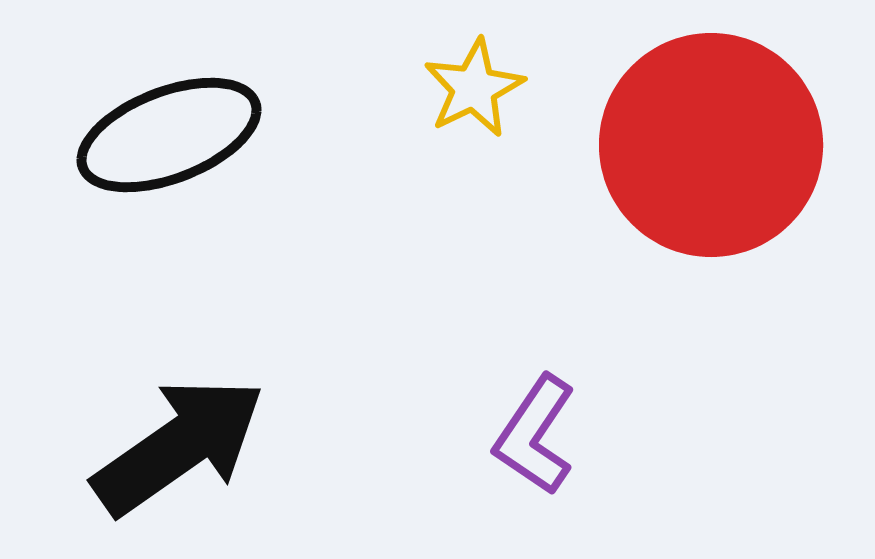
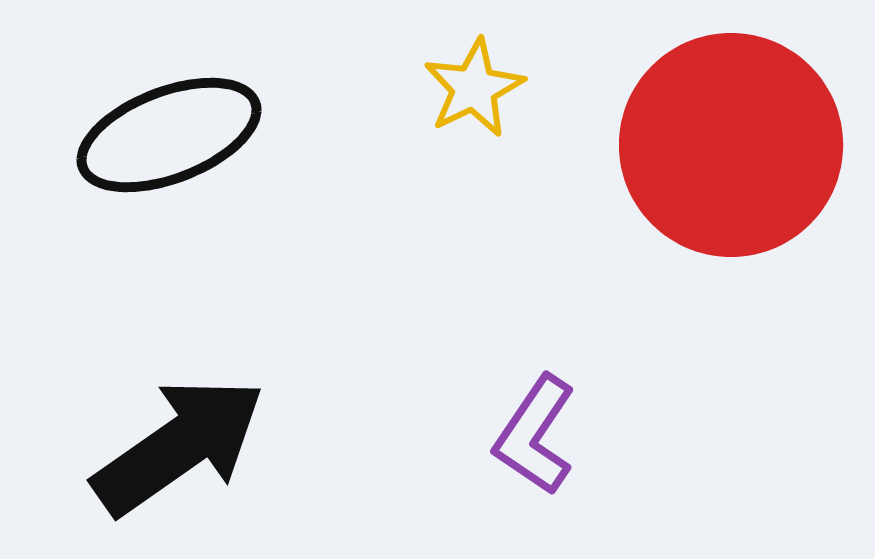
red circle: moved 20 px right
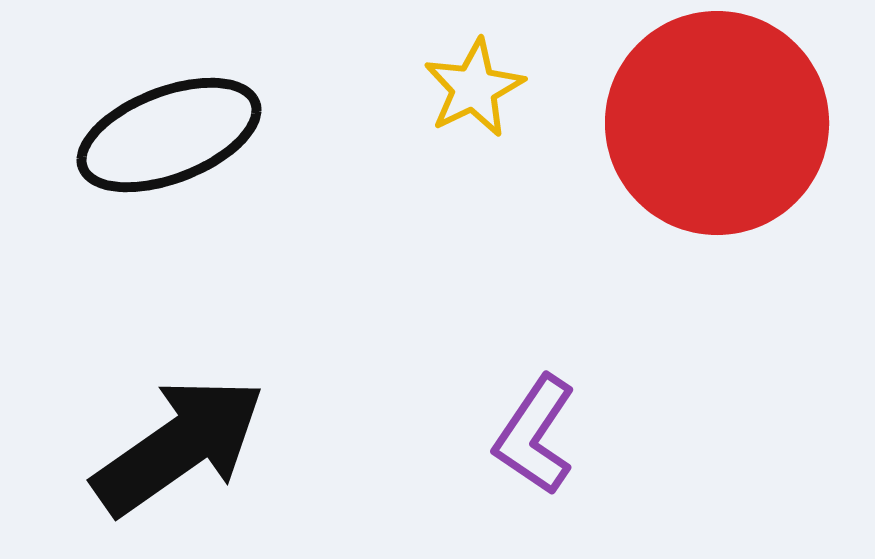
red circle: moved 14 px left, 22 px up
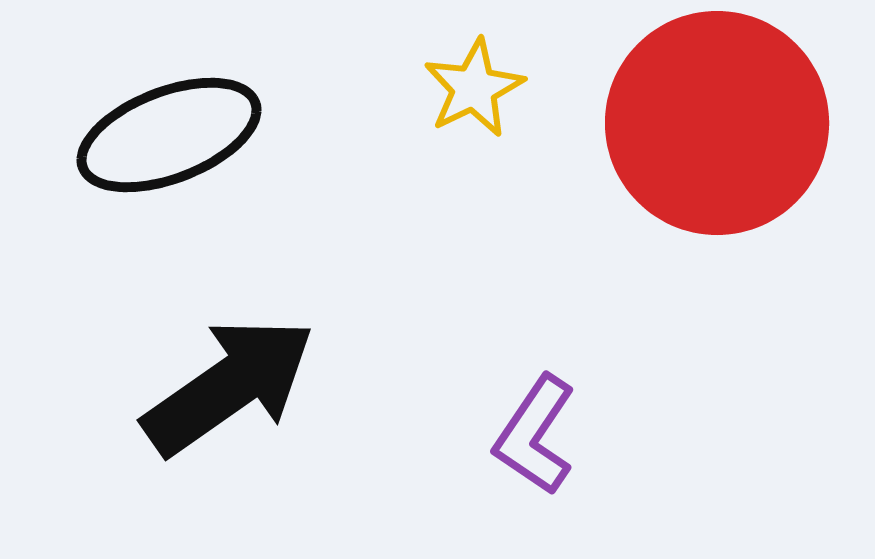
black arrow: moved 50 px right, 60 px up
